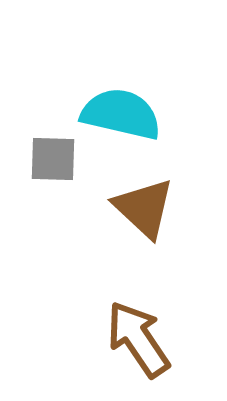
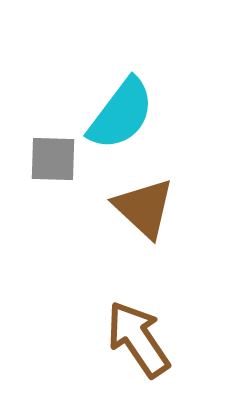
cyan semicircle: rotated 114 degrees clockwise
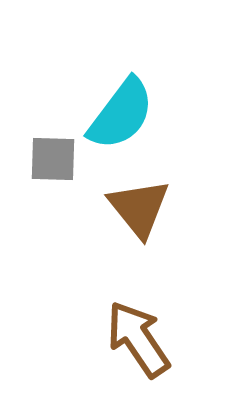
brown triangle: moved 5 px left; rotated 8 degrees clockwise
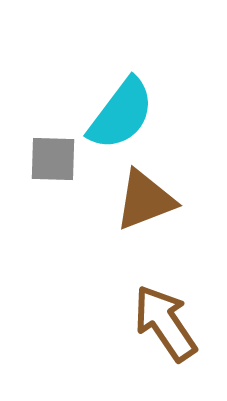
brown triangle: moved 6 px right, 8 px up; rotated 48 degrees clockwise
brown arrow: moved 27 px right, 16 px up
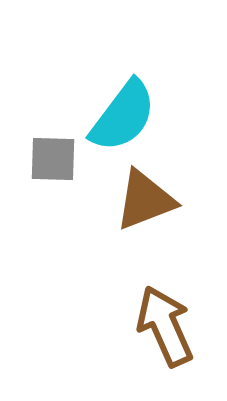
cyan semicircle: moved 2 px right, 2 px down
brown arrow: moved 3 px down; rotated 10 degrees clockwise
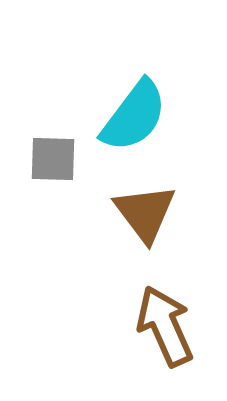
cyan semicircle: moved 11 px right
brown triangle: moved 13 px down; rotated 46 degrees counterclockwise
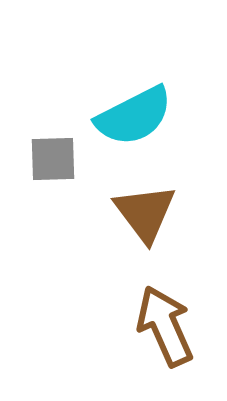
cyan semicircle: rotated 26 degrees clockwise
gray square: rotated 4 degrees counterclockwise
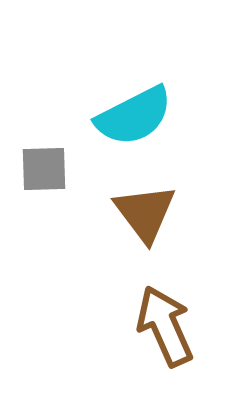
gray square: moved 9 px left, 10 px down
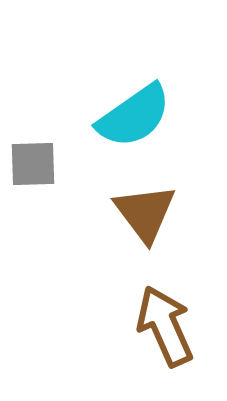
cyan semicircle: rotated 8 degrees counterclockwise
gray square: moved 11 px left, 5 px up
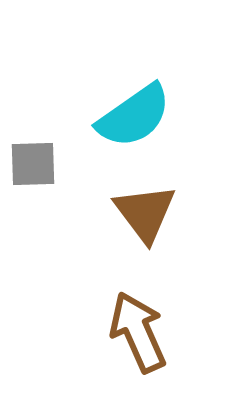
brown arrow: moved 27 px left, 6 px down
